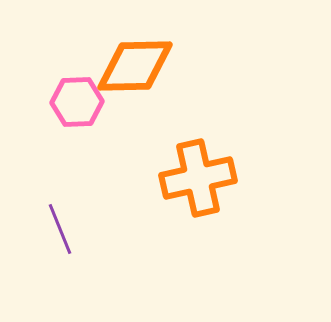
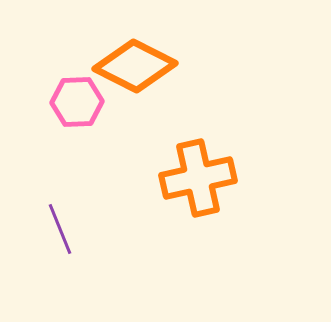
orange diamond: rotated 28 degrees clockwise
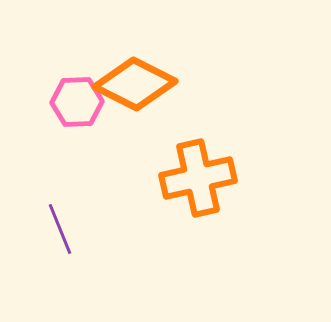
orange diamond: moved 18 px down
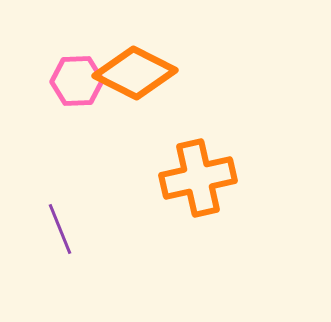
orange diamond: moved 11 px up
pink hexagon: moved 21 px up
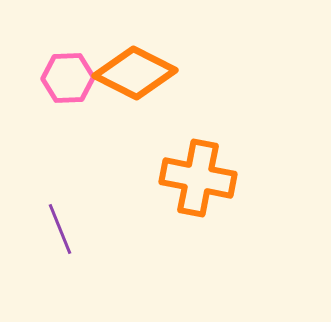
pink hexagon: moved 9 px left, 3 px up
orange cross: rotated 24 degrees clockwise
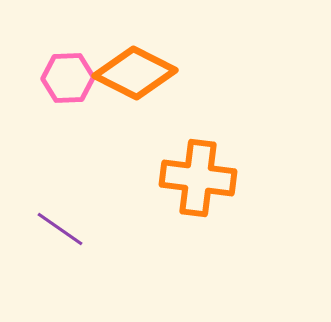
orange cross: rotated 4 degrees counterclockwise
purple line: rotated 33 degrees counterclockwise
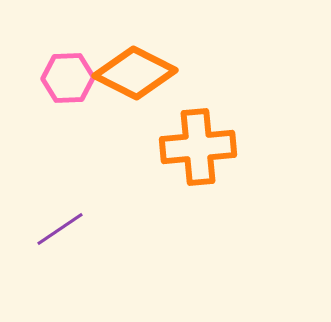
orange cross: moved 31 px up; rotated 12 degrees counterclockwise
purple line: rotated 69 degrees counterclockwise
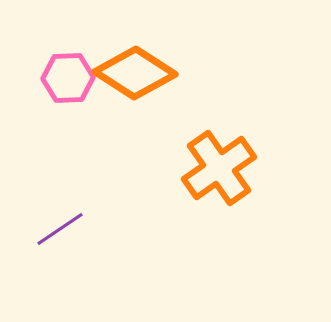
orange diamond: rotated 6 degrees clockwise
orange cross: moved 21 px right, 21 px down; rotated 30 degrees counterclockwise
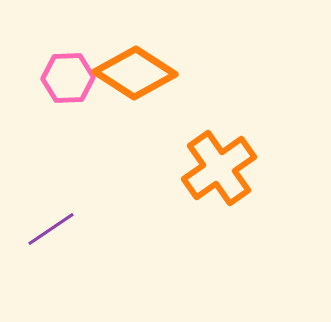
purple line: moved 9 px left
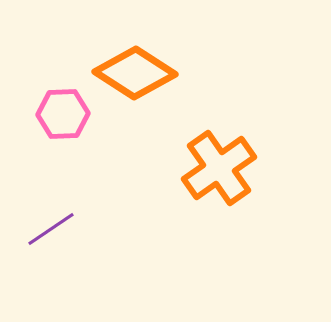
pink hexagon: moved 5 px left, 36 px down
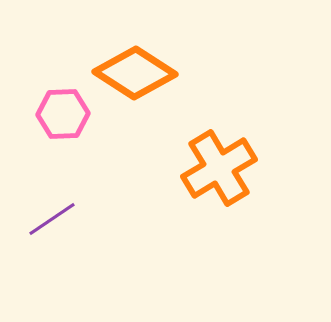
orange cross: rotated 4 degrees clockwise
purple line: moved 1 px right, 10 px up
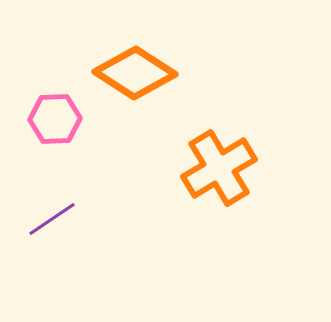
pink hexagon: moved 8 px left, 5 px down
